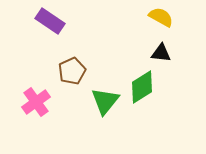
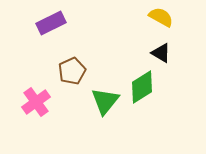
purple rectangle: moved 1 px right, 2 px down; rotated 60 degrees counterclockwise
black triangle: rotated 25 degrees clockwise
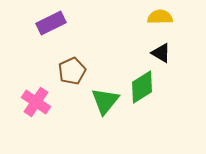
yellow semicircle: moved 1 px left; rotated 30 degrees counterclockwise
pink cross: rotated 20 degrees counterclockwise
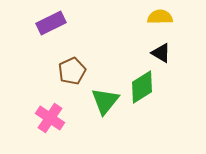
pink cross: moved 14 px right, 16 px down
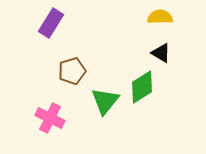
purple rectangle: rotated 32 degrees counterclockwise
brown pentagon: rotated 8 degrees clockwise
pink cross: rotated 8 degrees counterclockwise
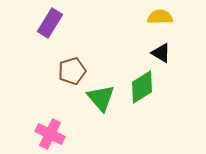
purple rectangle: moved 1 px left
green triangle: moved 4 px left, 3 px up; rotated 20 degrees counterclockwise
pink cross: moved 16 px down
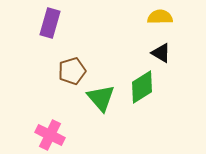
purple rectangle: rotated 16 degrees counterclockwise
pink cross: moved 1 px down
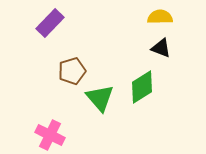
purple rectangle: rotated 28 degrees clockwise
black triangle: moved 5 px up; rotated 10 degrees counterclockwise
green triangle: moved 1 px left
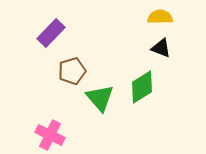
purple rectangle: moved 1 px right, 10 px down
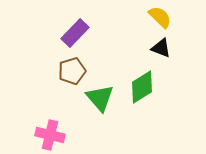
yellow semicircle: rotated 45 degrees clockwise
purple rectangle: moved 24 px right
pink cross: rotated 12 degrees counterclockwise
